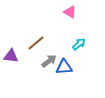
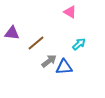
purple triangle: moved 1 px right, 23 px up
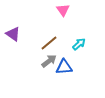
pink triangle: moved 7 px left, 2 px up; rotated 24 degrees clockwise
purple triangle: moved 1 px right, 1 px down; rotated 28 degrees clockwise
brown line: moved 13 px right
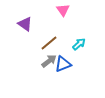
purple triangle: moved 12 px right, 10 px up
blue triangle: moved 1 px left, 3 px up; rotated 18 degrees counterclockwise
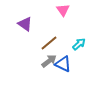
blue triangle: rotated 48 degrees clockwise
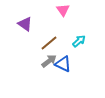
cyan arrow: moved 3 px up
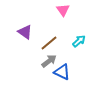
purple triangle: moved 8 px down
blue triangle: moved 1 px left, 8 px down
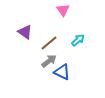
cyan arrow: moved 1 px left, 1 px up
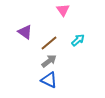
blue triangle: moved 13 px left, 8 px down
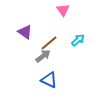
gray arrow: moved 6 px left, 5 px up
